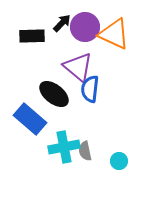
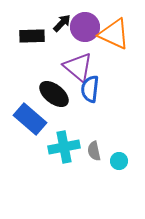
gray semicircle: moved 9 px right
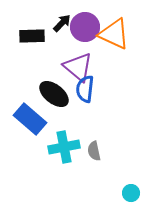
blue semicircle: moved 5 px left
cyan circle: moved 12 px right, 32 px down
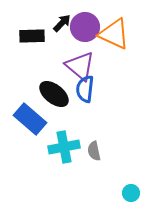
purple triangle: moved 2 px right, 1 px up
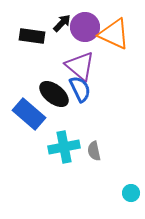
black rectangle: rotated 10 degrees clockwise
blue semicircle: moved 5 px left; rotated 148 degrees clockwise
blue rectangle: moved 1 px left, 5 px up
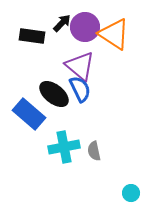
orange triangle: rotated 8 degrees clockwise
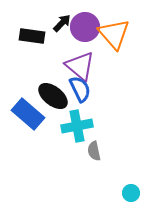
orange triangle: rotated 16 degrees clockwise
black ellipse: moved 1 px left, 2 px down
blue rectangle: moved 1 px left
cyan cross: moved 13 px right, 21 px up
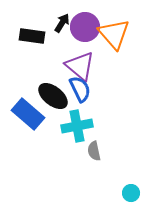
black arrow: rotated 12 degrees counterclockwise
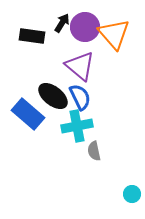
blue semicircle: moved 8 px down
cyan circle: moved 1 px right, 1 px down
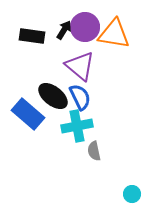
black arrow: moved 2 px right, 7 px down
orange triangle: rotated 40 degrees counterclockwise
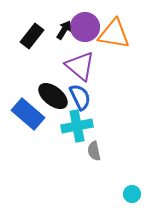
black rectangle: rotated 60 degrees counterclockwise
